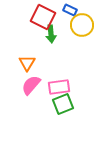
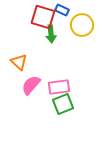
blue rectangle: moved 8 px left
red square: rotated 10 degrees counterclockwise
orange triangle: moved 8 px left, 1 px up; rotated 18 degrees counterclockwise
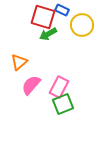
green arrow: moved 3 px left; rotated 66 degrees clockwise
orange triangle: rotated 36 degrees clockwise
pink rectangle: rotated 55 degrees counterclockwise
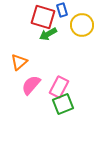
blue rectangle: rotated 48 degrees clockwise
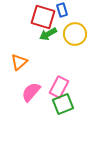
yellow circle: moved 7 px left, 9 px down
pink semicircle: moved 7 px down
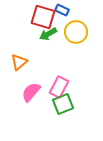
blue rectangle: rotated 48 degrees counterclockwise
yellow circle: moved 1 px right, 2 px up
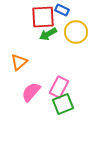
red square: rotated 20 degrees counterclockwise
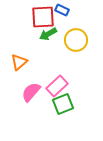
yellow circle: moved 8 px down
pink rectangle: moved 2 px left, 1 px up; rotated 20 degrees clockwise
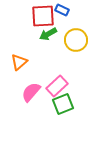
red square: moved 1 px up
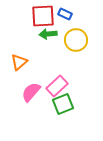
blue rectangle: moved 3 px right, 4 px down
green arrow: rotated 24 degrees clockwise
